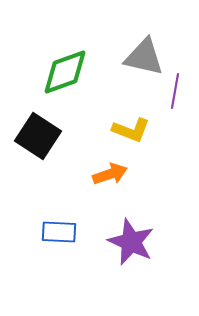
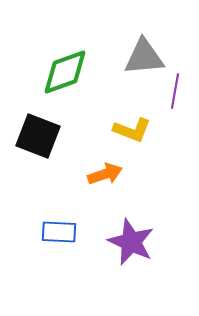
gray triangle: rotated 18 degrees counterclockwise
yellow L-shape: moved 1 px right
black square: rotated 12 degrees counterclockwise
orange arrow: moved 5 px left
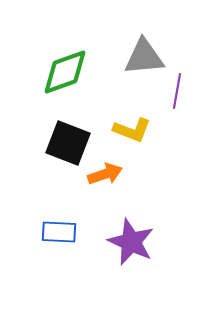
purple line: moved 2 px right
black square: moved 30 px right, 7 px down
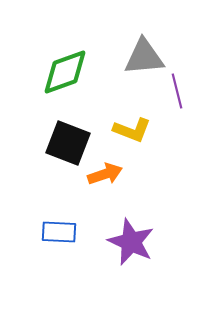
purple line: rotated 24 degrees counterclockwise
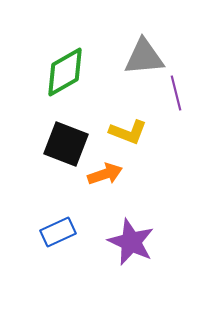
green diamond: rotated 10 degrees counterclockwise
purple line: moved 1 px left, 2 px down
yellow L-shape: moved 4 px left, 2 px down
black square: moved 2 px left, 1 px down
blue rectangle: moved 1 px left; rotated 28 degrees counterclockwise
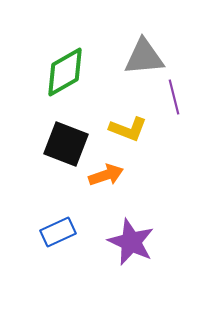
purple line: moved 2 px left, 4 px down
yellow L-shape: moved 3 px up
orange arrow: moved 1 px right, 1 px down
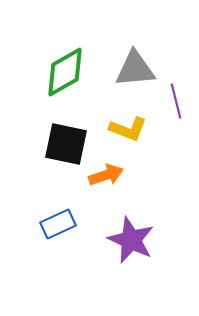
gray triangle: moved 9 px left, 12 px down
purple line: moved 2 px right, 4 px down
black square: rotated 9 degrees counterclockwise
blue rectangle: moved 8 px up
purple star: moved 2 px up
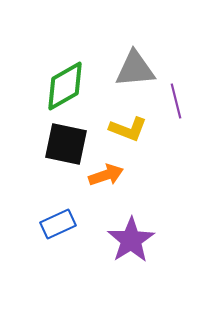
green diamond: moved 14 px down
purple star: rotated 15 degrees clockwise
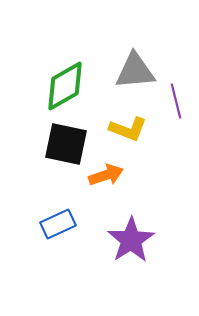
gray triangle: moved 2 px down
